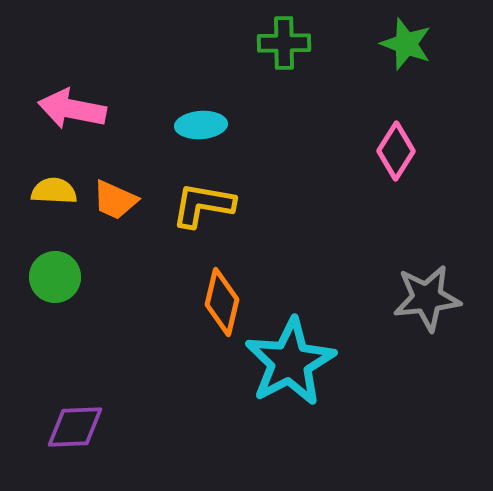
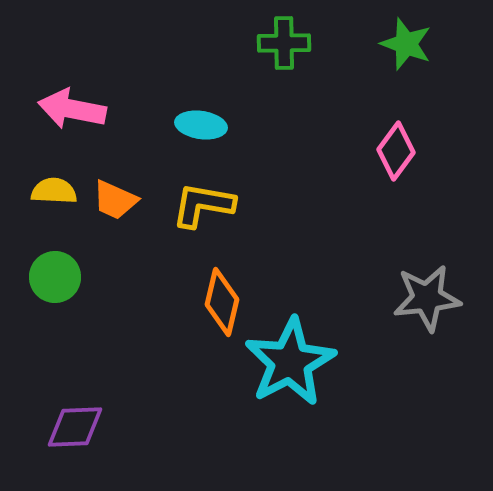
cyan ellipse: rotated 12 degrees clockwise
pink diamond: rotated 4 degrees clockwise
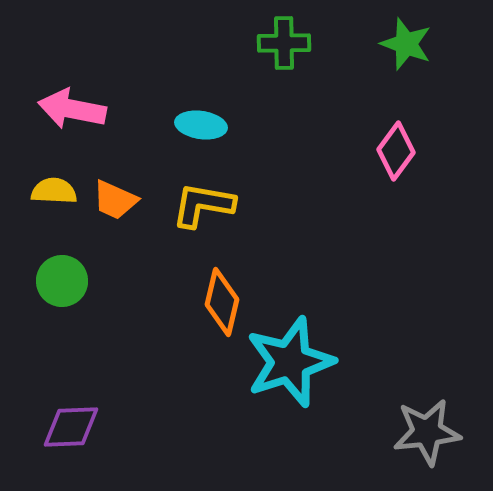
green circle: moved 7 px right, 4 px down
gray star: moved 134 px down
cyan star: rotated 10 degrees clockwise
purple diamond: moved 4 px left
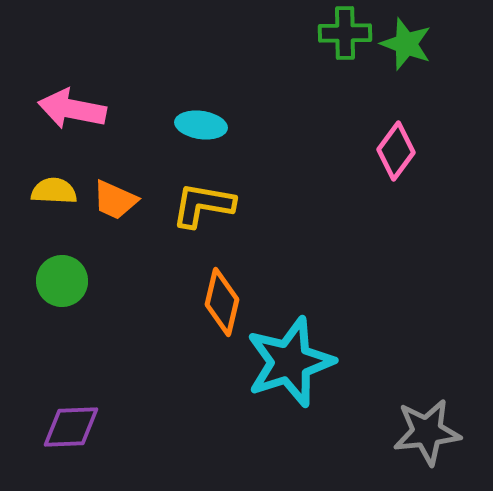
green cross: moved 61 px right, 10 px up
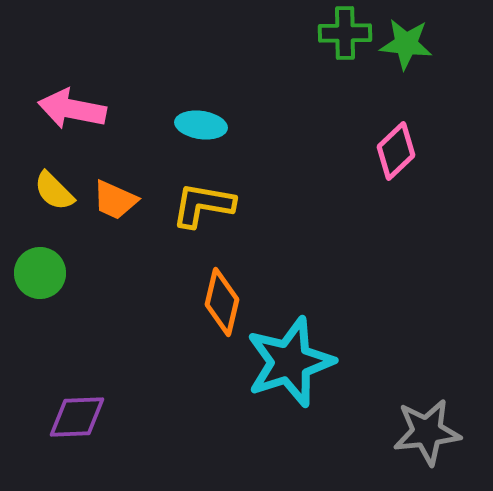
green star: rotated 14 degrees counterclockwise
pink diamond: rotated 10 degrees clockwise
yellow semicircle: rotated 138 degrees counterclockwise
green circle: moved 22 px left, 8 px up
purple diamond: moved 6 px right, 10 px up
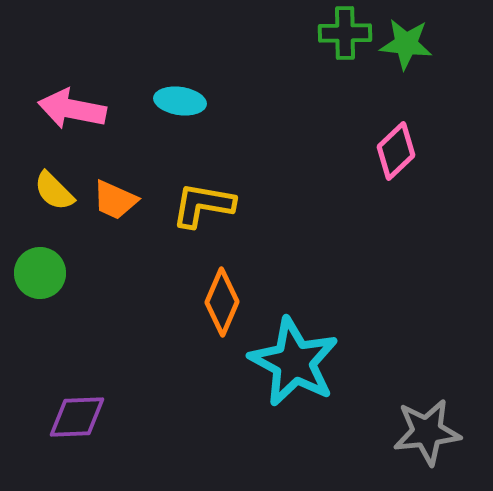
cyan ellipse: moved 21 px left, 24 px up
orange diamond: rotated 10 degrees clockwise
cyan star: moved 4 px right; rotated 26 degrees counterclockwise
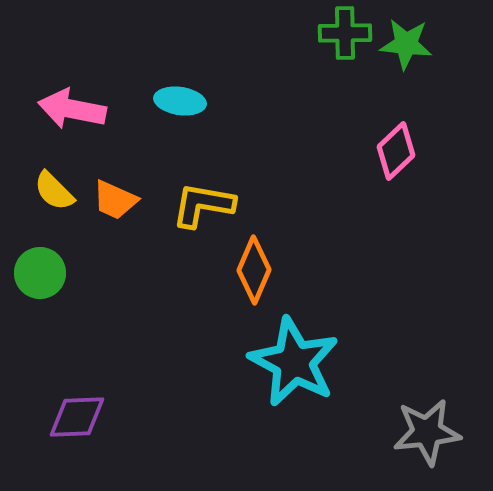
orange diamond: moved 32 px right, 32 px up
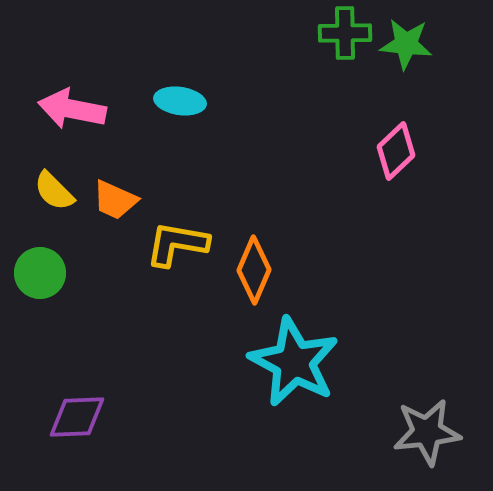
yellow L-shape: moved 26 px left, 39 px down
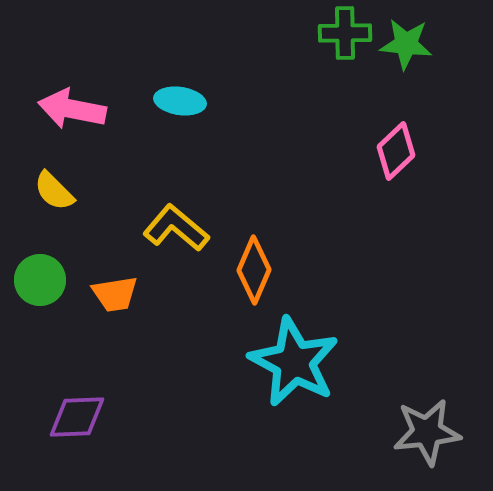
orange trapezoid: moved 94 px down; rotated 33 degrees counterclockwise
yellow L-shape: moved 1 px left, 16 px up; rotated 30 degrees clockwise
green circle: moved 7 px down
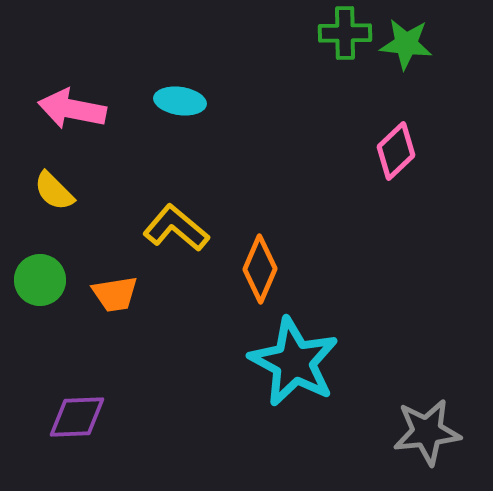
orange diamond: moved 6 px right, 1 px up
